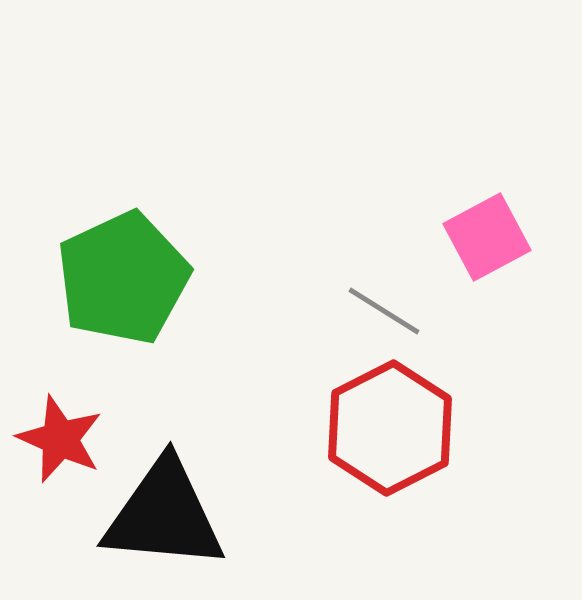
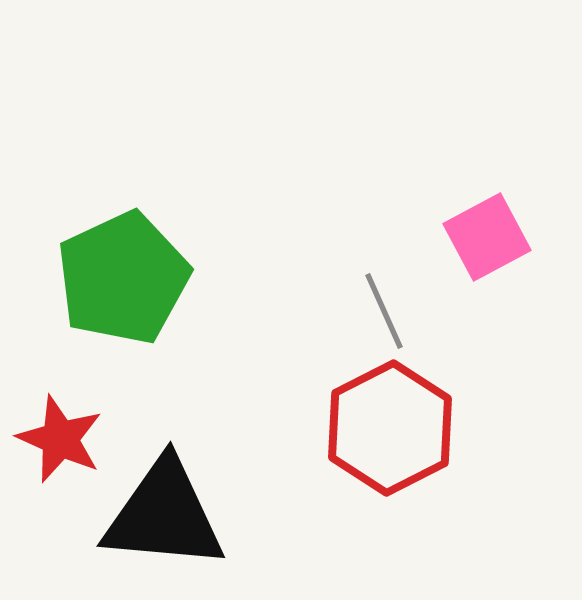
gray line: rotated 34 degrees clockwise
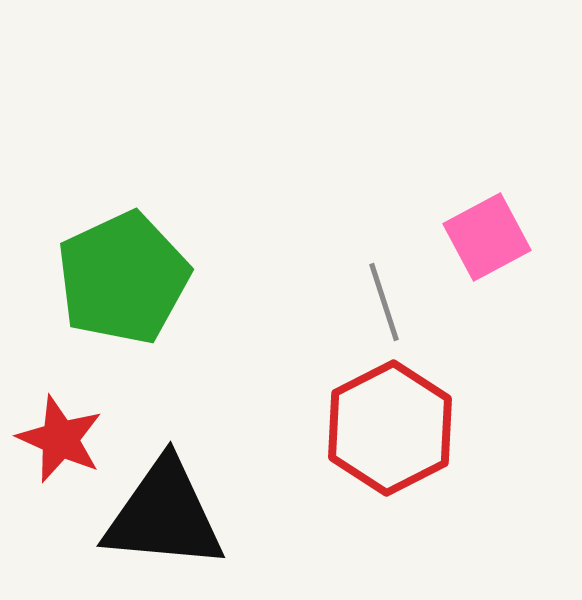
gray line: moved 9 px up; rotated 6 degrees clockwise
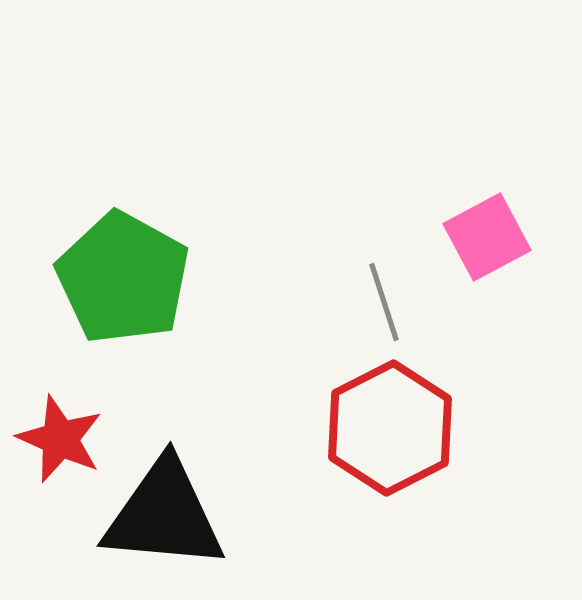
green pentagon: rotated 18 degrees counterclockwise
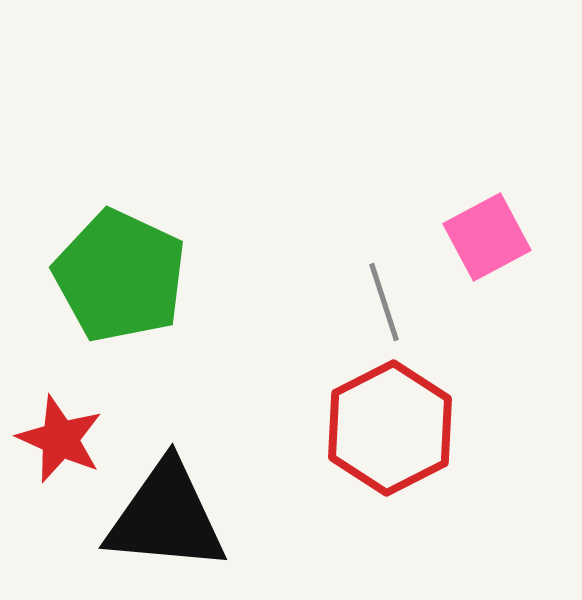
green pentagon: moved 3 px left, 2 px up; rotated 4 degrees counterclockwise
black triangle: moved 2 px right, 2 px down
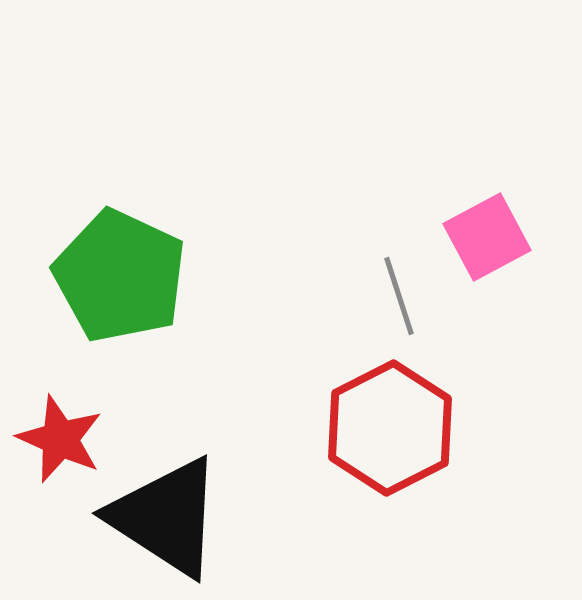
gray line: moved 15 px right, 6 px up
black triangle: rotated 28 degrees clockwise
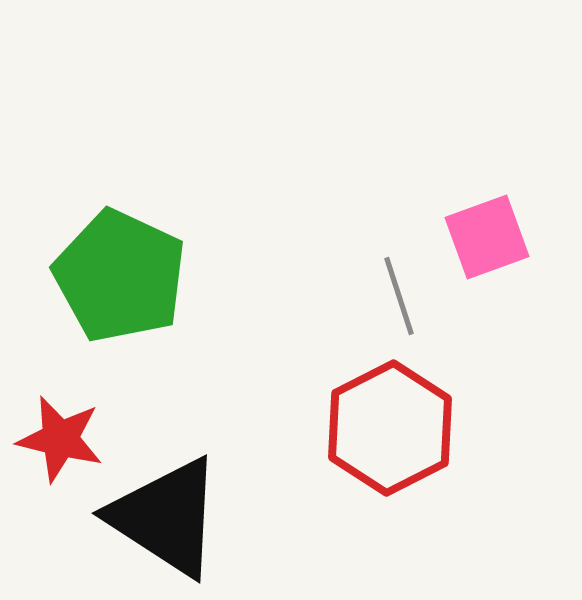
pink square: rotated 8 degrees clockwise
red star: rotated 10 degrees counterclockwise
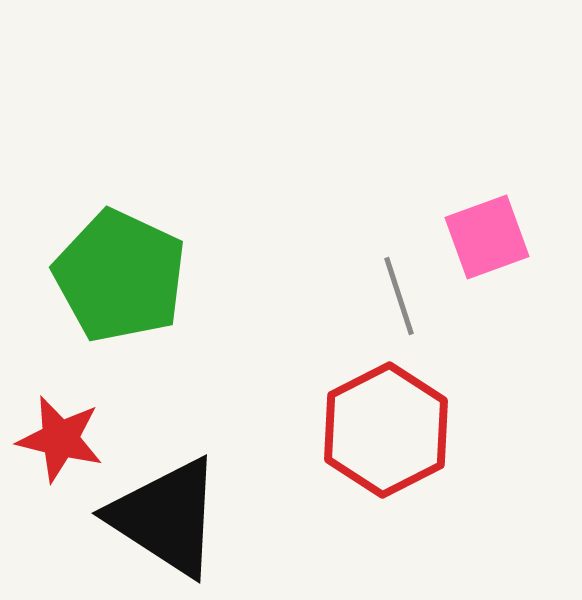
red hexagon: moved 4 px left, 2 px down
